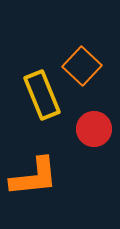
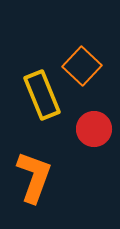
orange L-shape: rotated 64 degrees counterclockwise
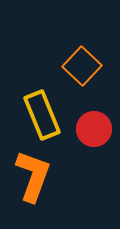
yellow rectangle: moved 20 px down
orange L-shape: moved 1 px left, 1 px up
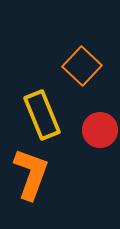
red circle: moved 6 px right, 1 px down
orange L-shape: moved 2 px left, 2 px up
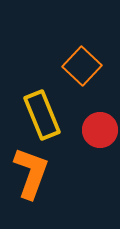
orange L-shape: moved 1 px up
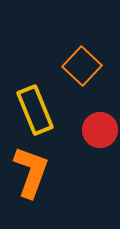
yellow rectangle: moved 7 px left, 5 px up
orange L-shape: moved 1 px up
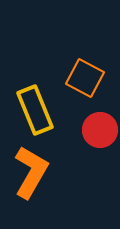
orange square: moved 3 px right, 12 px down; rotated 15 degrees counterclockwise
orange L-shape: rotated 10 degrees clockwise
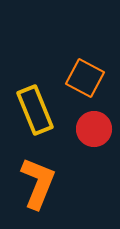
red circle: moved 6 px left, 1 px up
orange L-shape: moved 7 px right, 11 px down; rotated 8 degrees counterclockwise
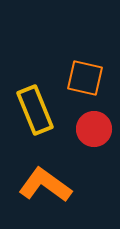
orange square: rotated 15 degrees counterclockwise
orange L-shape: moved 7 px right, 2 px down; rotated 76 degrees counterclockwise
